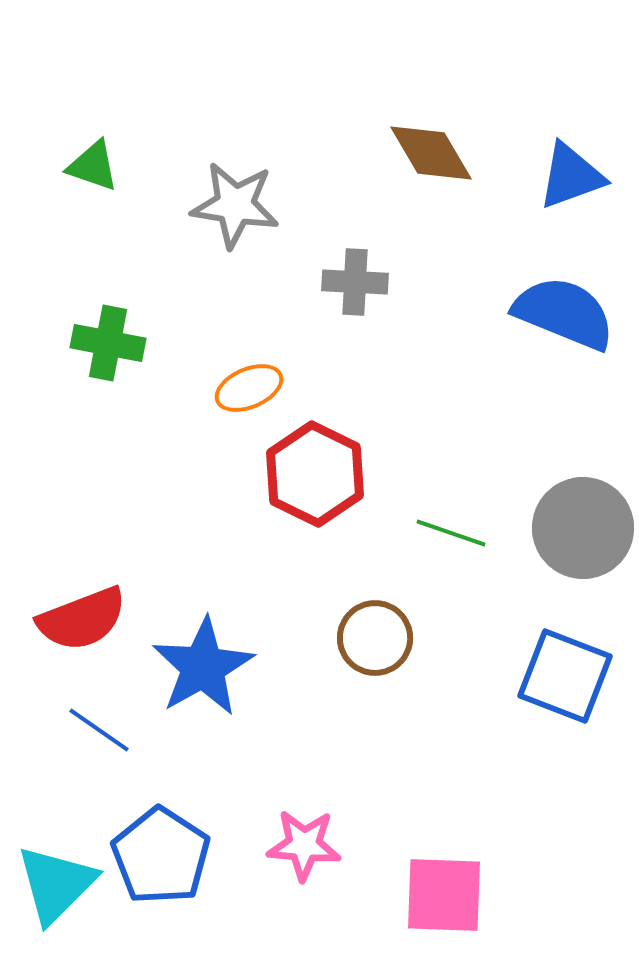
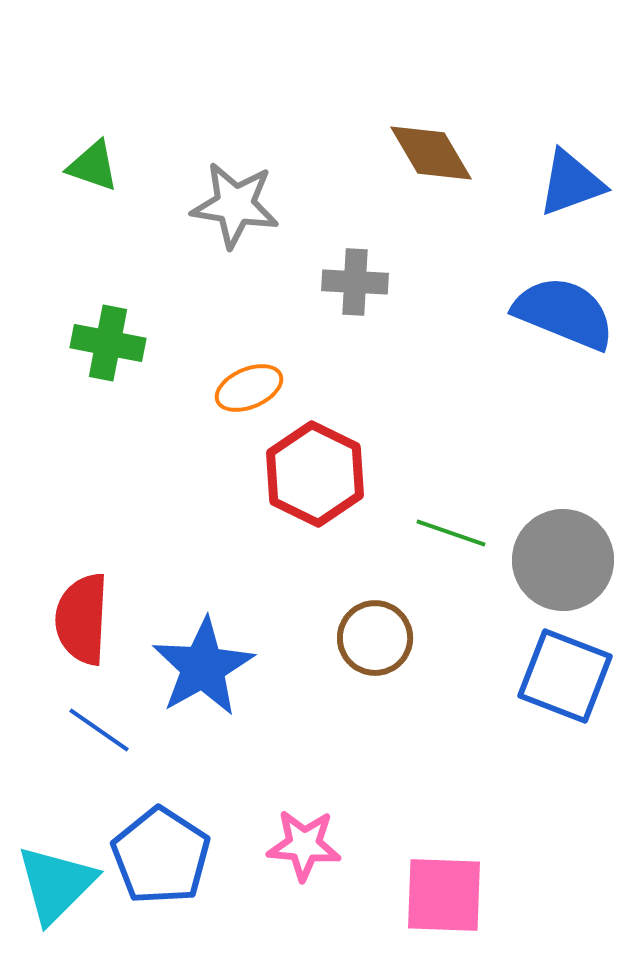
blue triangle: moved 7 px down
gray circle: moved 20 px left, 32 px down
red semicircle: rotated 114 degrees clockwise
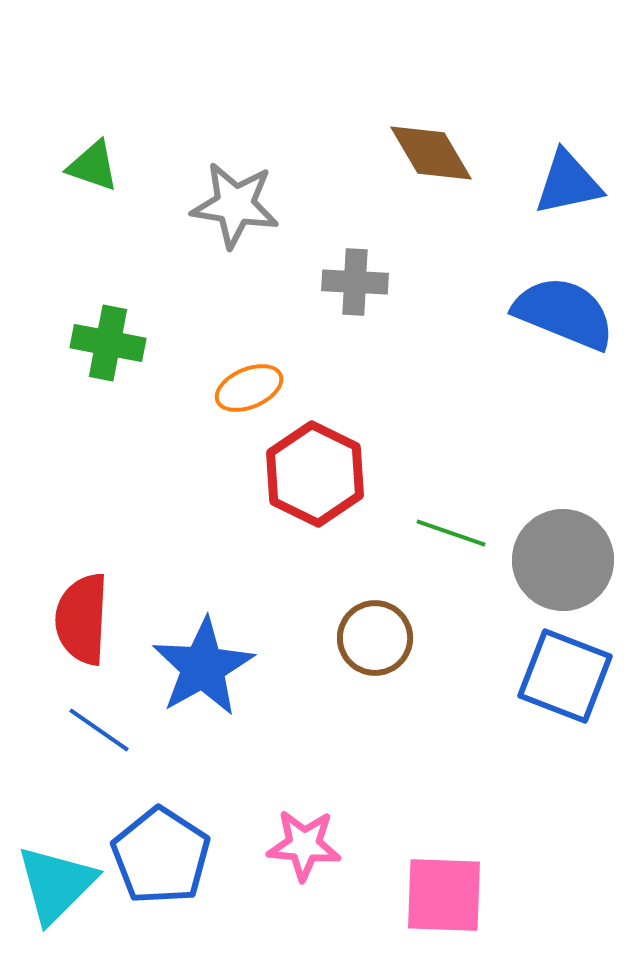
blue triangle: moved 3 px left; rotated 8 degrees clockwise
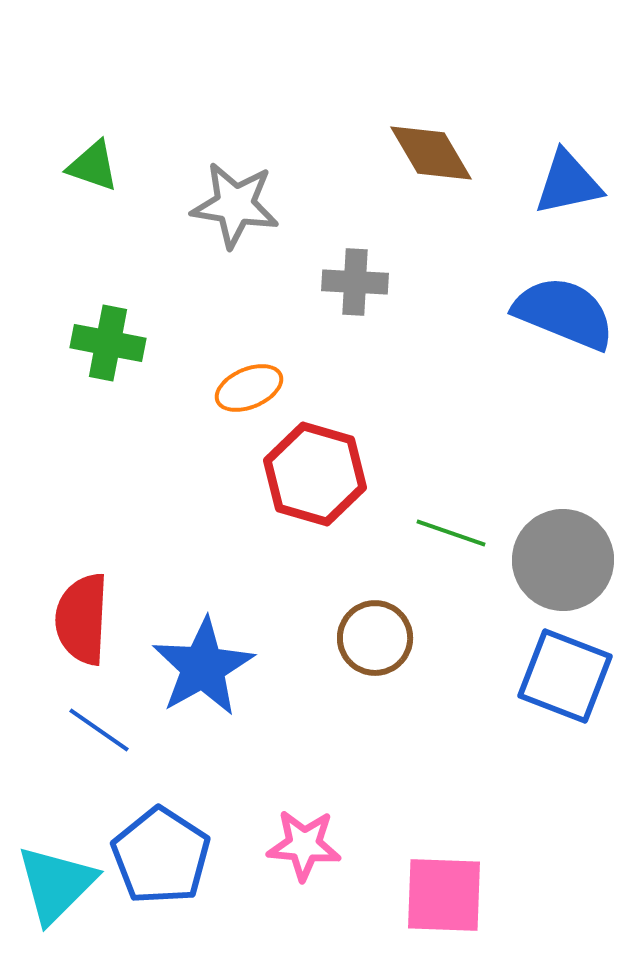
red hexagon: rotated 10 degrees counterclockwise
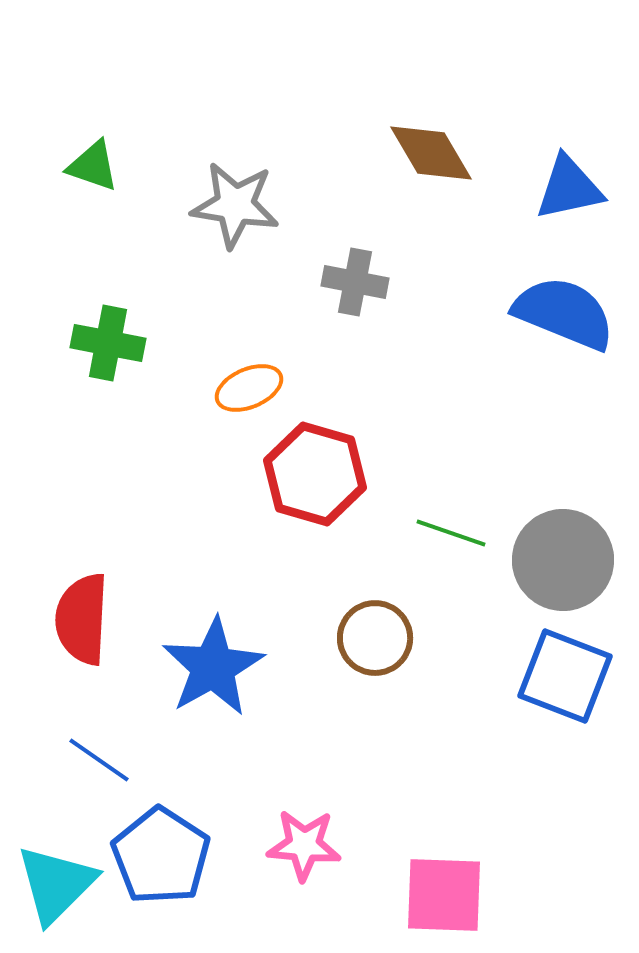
blue triangle: moved 1 px right, 5 px down
gray cross: rotated 8 degrees clockwise
blue star: moved 10 px right
blue line: moved 30 px down
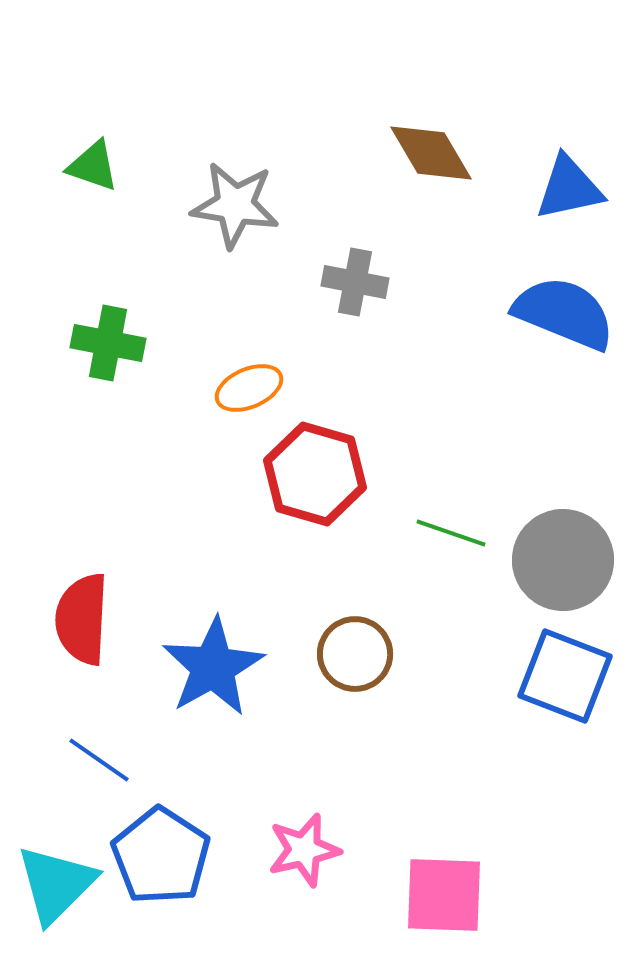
brown circle: moved 20 px left, 16 px down
pink star: moved 5 px down; rotated 18 degrees counterclockwise
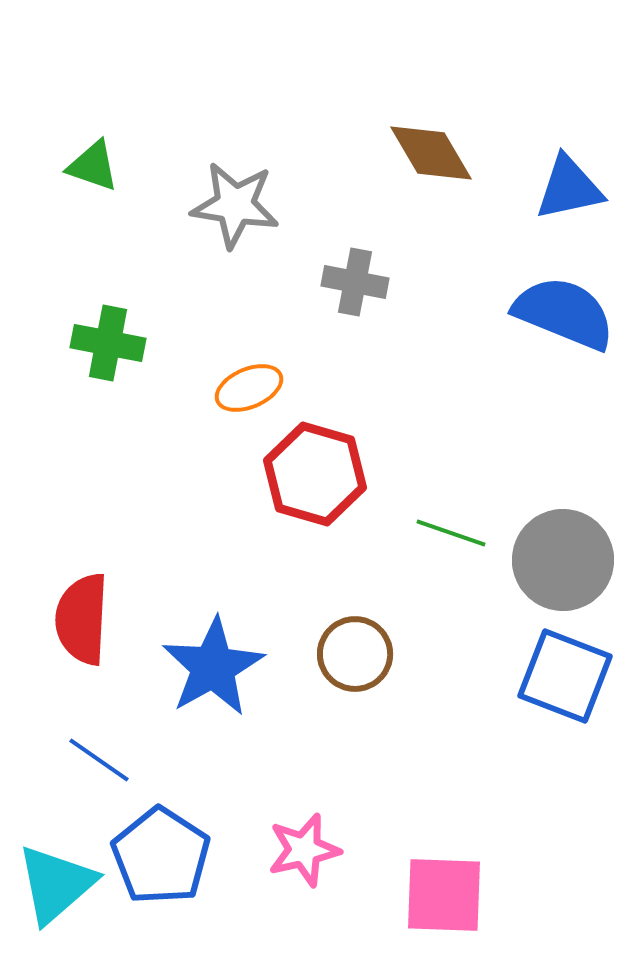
cyan triangle: rotated 4 degrees clockwise
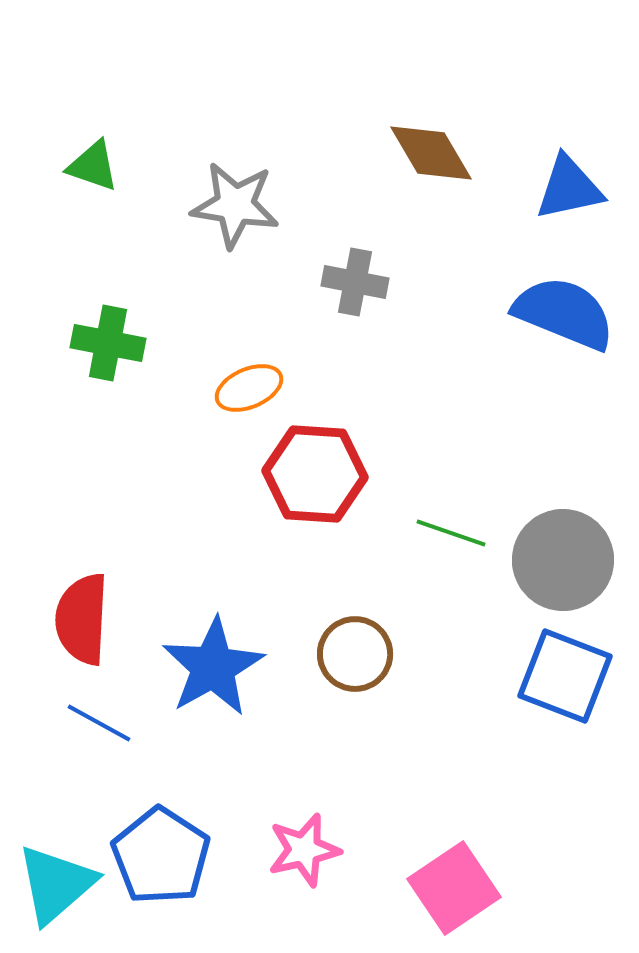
red hexagon: rotated 12 degrees counterclockwise
blue line: moved 37 px up; rotated 6 degrees counterclockwise
pink square: moved 10 px right, 7 px up; rotated 36 degrees counterclockwise
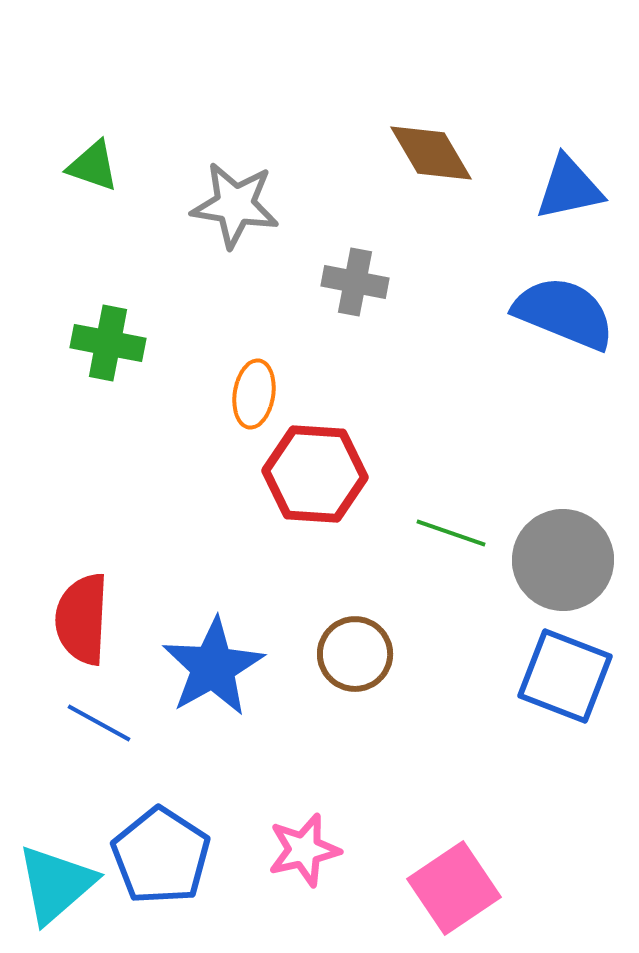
orange ellipse: moved 5 px right, 6 px down; rotated 58 degrees counterclockwise
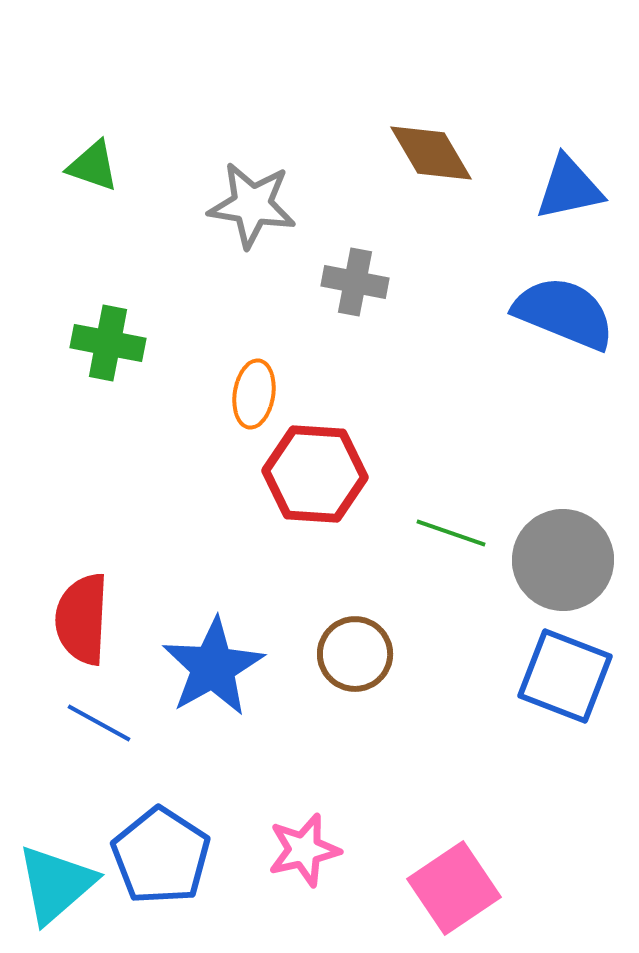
gray star: moved 17 px right
